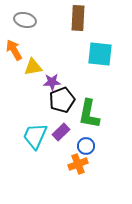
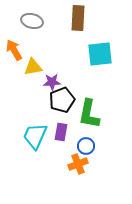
gray ellipse: moved 7 px right, 1 px down
cyan square: rotated 12 degrees counterclockwise
purple rectangle: rotated 36 degrees counterclockwise
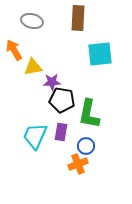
black pentagon: rotated 30 degrees clockwise
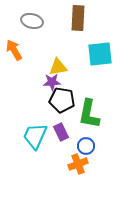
yellow triangle: moved 25 px right
purple rectangle: rotated 36 degrees counterclockwise
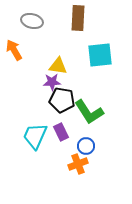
cyan square: moved 1 px down
yellow triangle: moved 1 px up; rotated 18 degrees clockwise
green L-shape: moved 2 px up; rotated 44 degrees counterclockwise
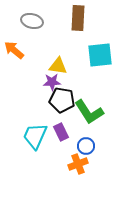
orange arrow: rotated 20 degrees counterclockwise
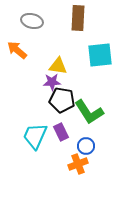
orange arrow: moved 3 px right
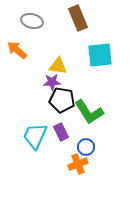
brown rectangle: rotated 25 degrees counterclockwise
blue circle: moved 1 px down
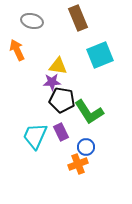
orange arrow: rotated 25 degrees clockwise
cyan square: rotated 16 degrees counterclockwise
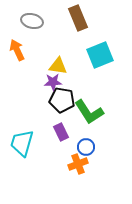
purple star: moved 1 px right
cyan trapezoid: moved 13 px left, 7 px down; rotated 8 degrees counterclockwise
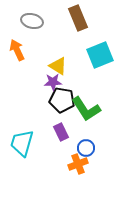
yellow triangle: rotated 24 degrees clockwise
green L-shape: moved 3 px left, 3 px up
blue circle: moved 1 px down
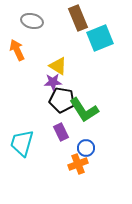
cyan square: moved 17 px up
green L-shape: moved 2 px left, 1 px down
